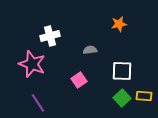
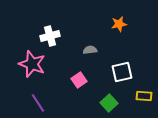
white square: moved 1 px down; rotated 15 degrees counterclockwise
green square: moved 13 px left, 5 px down
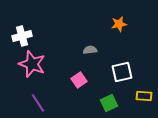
white cross: moved 28 px left
green square: rotated 18 degrees clockwise
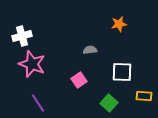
white square: rotated 15 degrees clockwise
green square: rotated 24 degrees counterclockwise
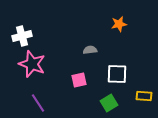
white square: moved 5 px left, 2 px down
pink square: rotated 21 degrees clockwise
green square: rotated 18 degrees clockwise
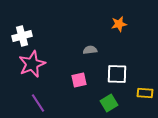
pink star: rotated 28 degrees clockwise
yellow rectangle: moved 1 px right, 3 px up
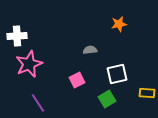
white cross: moved 5 px left; rotated 12 degrees clockwise
pink star: moved 3 px left
white square: rotated 15 degrees counterclockwise
pink square: moved 2 px left; rotated 14 degrees counterclockwise
yellow rectangle: moved 2 px right
green square: moved 2 px left, 4 px up
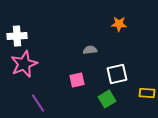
orange star: rotated 14 degrees clockwise
pink star: moved 5 px left
pink square: rotated 14 degrees clockwise
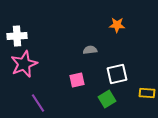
orange star: moved 2 px left, 1 px down
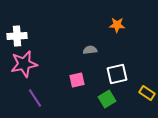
pink star: rotated 12 degrees clockwise
yellow rectangle: rotated 28 degrees clockwise
purple line: moved 3 px left, 5 px up
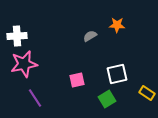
gray semicircle: moved 14 px up; rotated 24 degrees counterclockwise
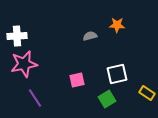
gray semicircle: rotated 16 degrees clockwise
